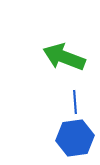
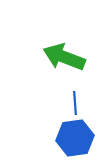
blue line: moved 1 px down
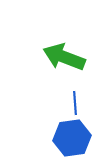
blue hexagon: moved 3 px left
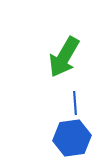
green arrow: rotated 81 degrees counterclockwise
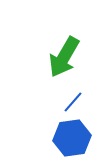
blue line: moved 2 px left, 1 px up; rotated 45 degrees clockwise
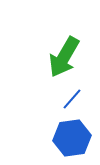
blue line: moved 1 px left, 3 px up
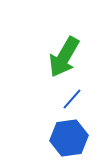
blue hexagon: moved 3 px left
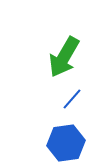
blue hexagon: moved 3 px left, 5 px down
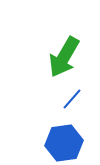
blue hexagon: moved 2 px left
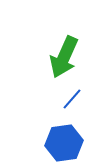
green arrow: rotated 6 degrees counterclockwise
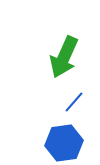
blue line: moved 2 px right, 3 px down
